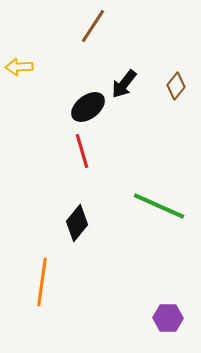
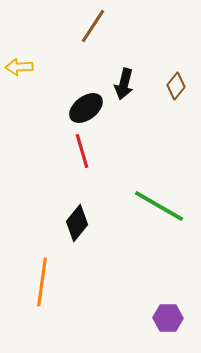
black arrow: rotated 24 degrees counterclockwise
black ellipse: moved 2 px left, 1 px down
green line: rotated 6 degrees clockwise
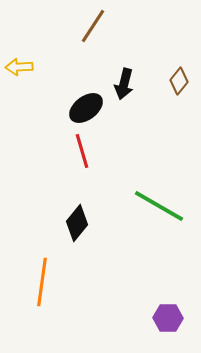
brown diamond: moved 3 px right, 5 px up
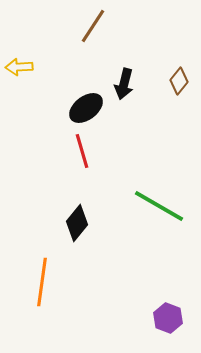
purple hexagon: rotated 20 degrees clockwise
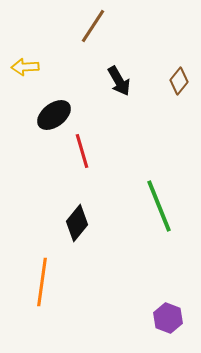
yellow arrow: moved 6 px right
black arrow: moved 5 px left, 3 px up; rotated 44 degrees counterclockwise
black ellipse: moved 32 px left, 7 px down
green line: rotated 38 degrees clockwise
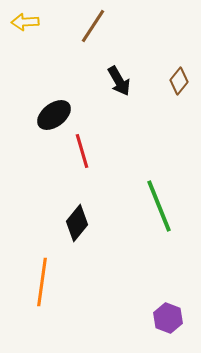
yellow arrow: moved 45 px up
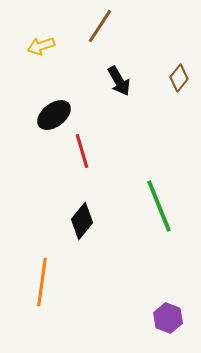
yellow arrow: moved 16 px right, 24 px down; rotated 16 degrees counterclockwise
brown line: moved 7 px right
brown diamond: moved 3 px up
black diamond: moved 5 px right, 2 px up
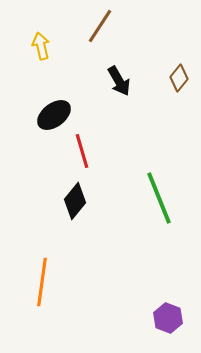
yellow arrow: rotated 96 degrees clockwise
green line: moved 8 px up
black diamond: moved 7 px left, 20 px up
